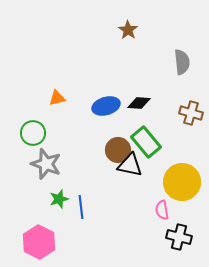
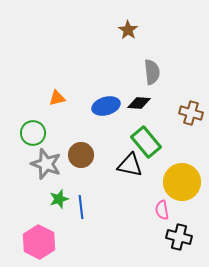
gray semicircle: moved 30 px left, 10 px down
brown circle: moved 37 px left, 5 px down
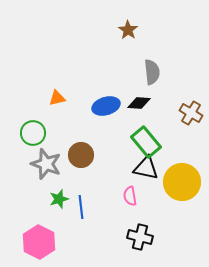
brown cross: rotated 15 degrees clockwise
black triangle: moved 16 px right, 3 px down
pink semicircle: moved 32 px left, 14 px up
black cross: moved 39 px left
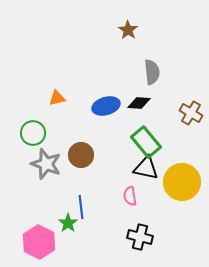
green star: moved 9 px right, 24 px down; rotated 18 degrees counterclockwise
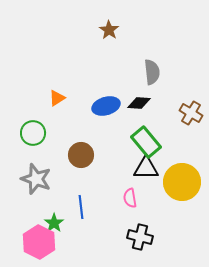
brown star: moved 19 px left
orange triangle: rotated 18 degrees counterclockwise
gray star: moved 10 px left, 15 px down
black triangle: rotated 12 degrees counterclockwise
pink semicircle: moved 2 px down
green star: moved 14 px left
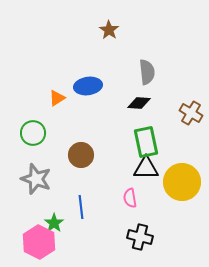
gray semicircle: moved 5 px left
blue ellipse: moved 18 px left, 20 px up; rotated 8 degrees clockwise
green rectangle: rotated 28 degrees clockwise
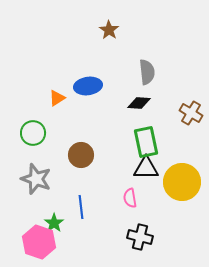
pink hexagon: rotated 8 degrees counterclockwise
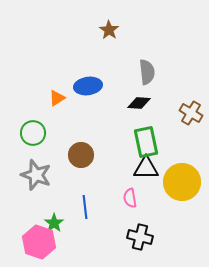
gray star: moved 4 px up
blue line: moved 4 px right
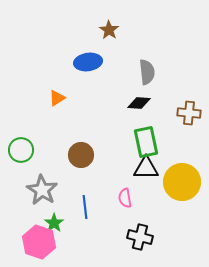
blue ellipse: moved 24 px up
brown cross: moved 2 px left; rotated 25 degrees counterclockwise
green circle: moved 12 px left, 17 px down
gray star: moved 6 px right, 15 px down; rotated 12 degrees clockwise
pink semicircle: moved 5 px left
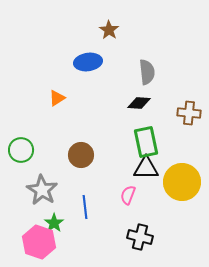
pink semicircle: moved 3 px right, 3 px up; rotated 30 degrees clockwise
